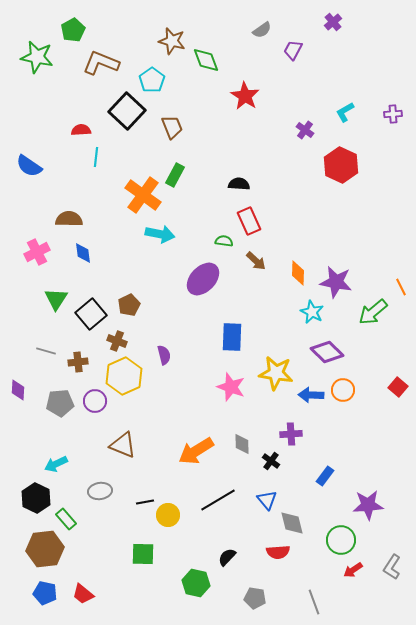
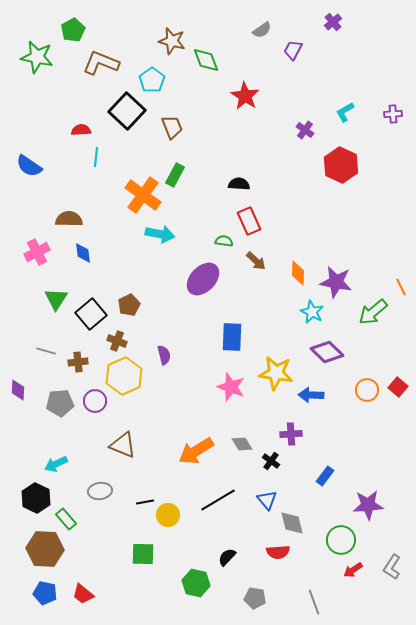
orange circle at (343, 390): moved 24 px right
gray diamond at (242, 444): rotated 30 degrees counterclockwise
brown hexagon at (45, 549): rotated 9 degrees clockwise
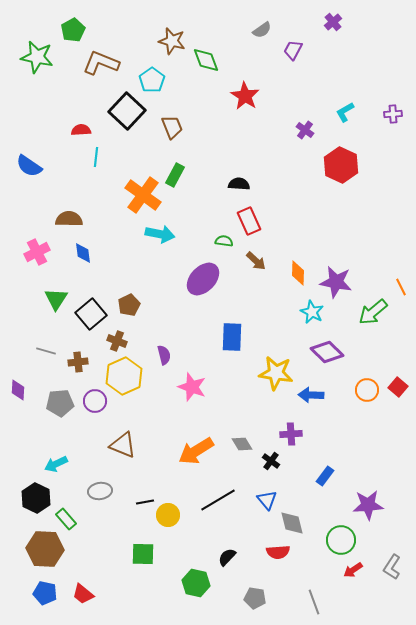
pink star at (231, 387): moved 39 px left
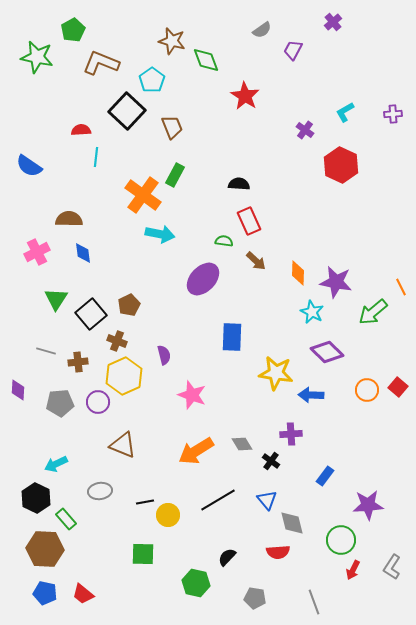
pink star at (192, 387): moved 8 px down
purple circle at (95, 401): moved 3 px right, 1 px down
red arrow at (353, 570): rotated 30 degrees counterclockwise
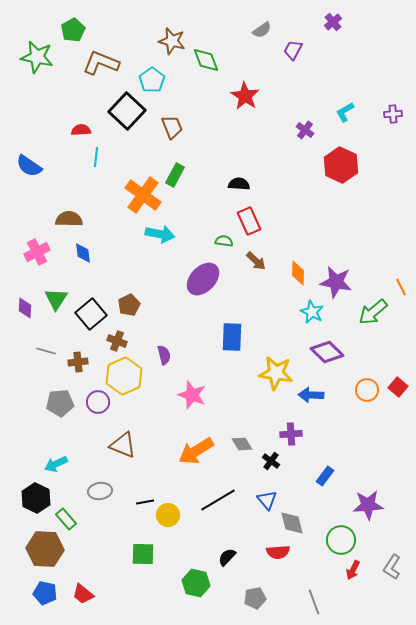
purple diamond at (18, 390): moved 7 px right, 82 px up
gray pentagon at (255, 598): rotated 20 degrees counterclockwise
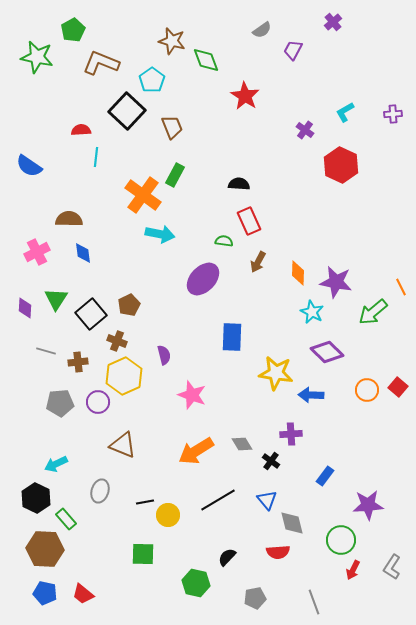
brown arrow at (256, 261): moved 2 px right, 1 px down; rotated 75 degrees clockwise
gray ellipse at (100, 491): rotated 65 degrees counterclockwise
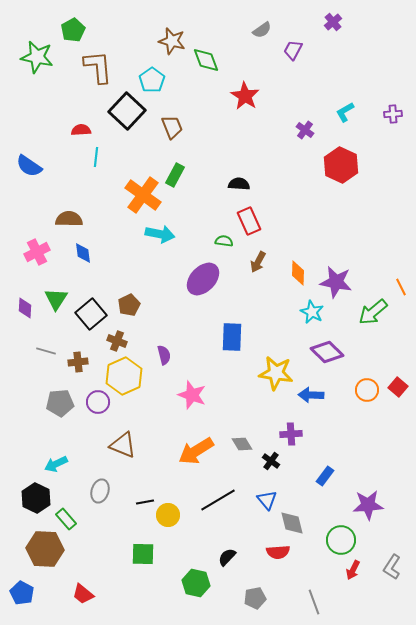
brown L-shape at (101, 63): moved 3 px left, 4 px down; rotated 63 degrees clockwise
blue pentagon at (45, 593): moved 23 px left; rotated 15 degrees clockwise
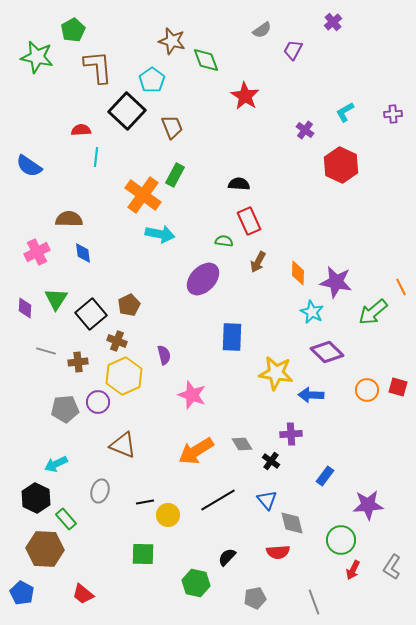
red square at (398, 387): rotated 24 degrees counterclockwise
gray pentagon at (60, 403): moved 5 px right, 6 px down
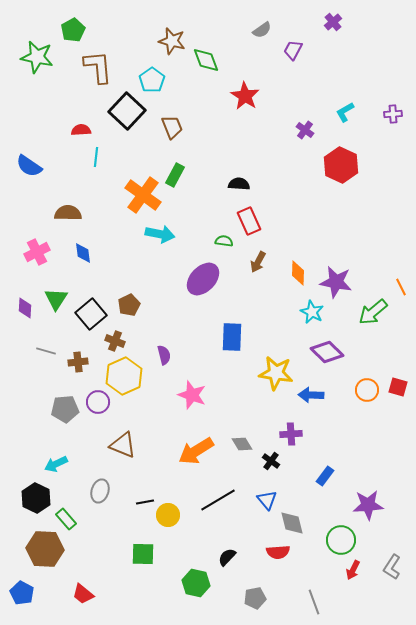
brown semicircle at (69, 219): moved 1 px left, 6 px up
brown cross at (117, 341): moved 2 px left
